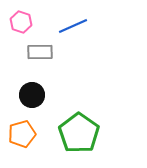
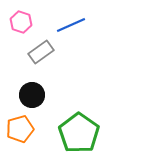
blue line: moved 2 px left, 1 px up
gray rectangle: moved 1 px right; rotated 35 degrees counterclockwise
orange pentagon: moved 2 px left, 5 px up
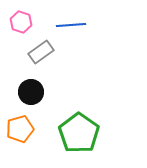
blue line: rotated 20 degrees clockwise
black circle: moved 1 px left, 3 px up
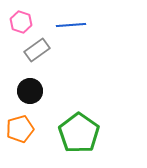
gray rectangle: moved 4 px left, 2 px up
black circle: moved 1 px left, 1 px up
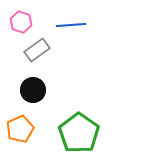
black circle: moved 3 px right, 1 px up
orange pentagon: rotated 8 degrees counterclockwise
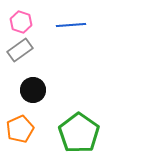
gray rectangle: moved 17 px left
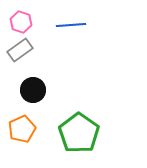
orange pentagon: moved 2 px right
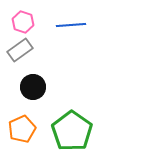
pink hexagon: moved 2 px right
black circle: moved 3 px up
green pentagon: moved 7 px left, 2 px up
